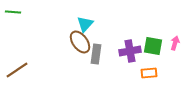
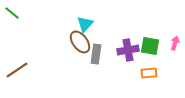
green line: moved 1 px left, 1 px down; rotated 35 degrees clockwise
green square: moved 3 px left
purple cross: moved 2 px left, 1 px up
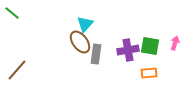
brown line: rotated 15 degrees counterclockwise
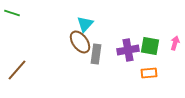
green line: rotated 21 degrees counterclockwise
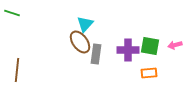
pink arrow: moved 2 px down; rotated 120 degrees counterclockwise
purple cross: rotated 10 degrees clockwise
brown line: rotated 35 degrees counterclockwise
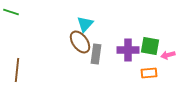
green line: moved 1 px left, 1 px up
pink arrow: moved 7 px left, 10 px down
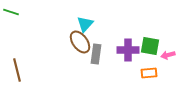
brown line: rotated 20 degrees counterclockwise
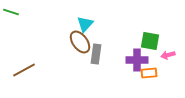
green square: moved 5 px up
purple cross: moved 9 px right, 10 px down
brown line: moved 7 px right; rotated 75 degrees clockwise
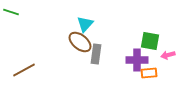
brown ellipse: rotated 15 degrees counterclockwise
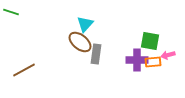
orange rectangle: moved 4 px right, 11 px up
